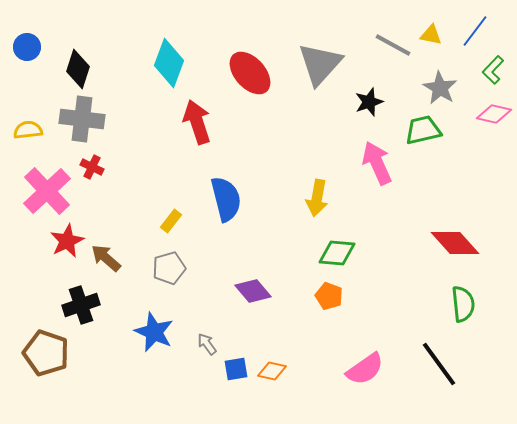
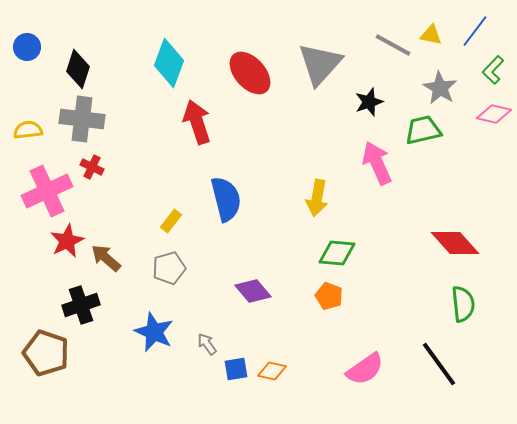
pink cross: rotated 18 degrees clockwise
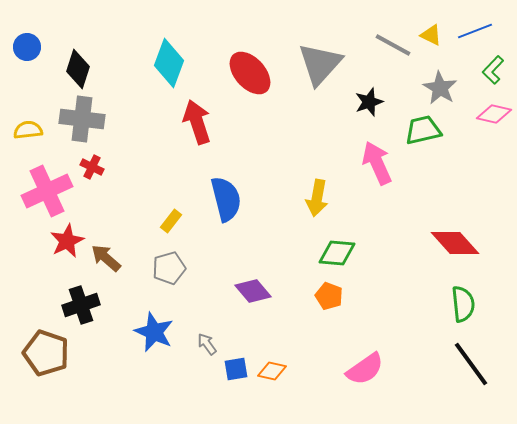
blue line: rotated 32 degrees clockwise
yellow triangle: rotated 15 degrees clockwise
black line: moved 32 px right
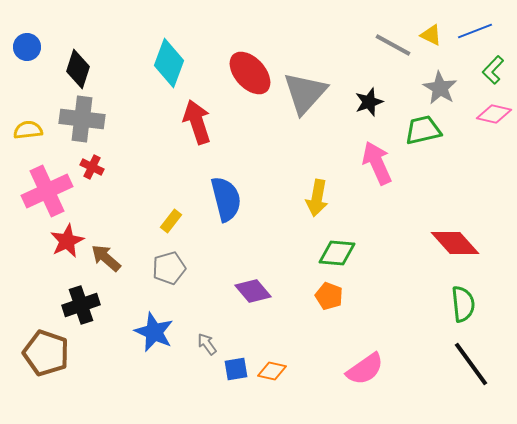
gray triangle: moved 15 px left, 29 px down
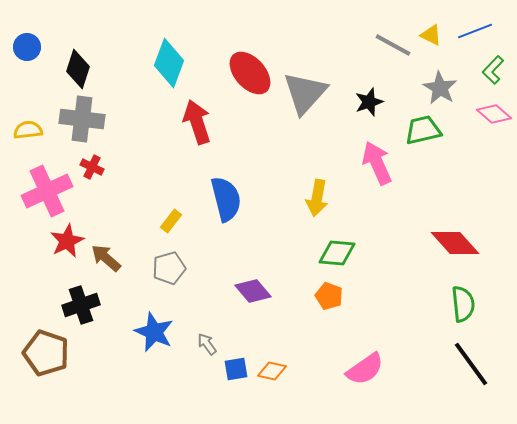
pink diamond: rotated 28 degrees clockwise
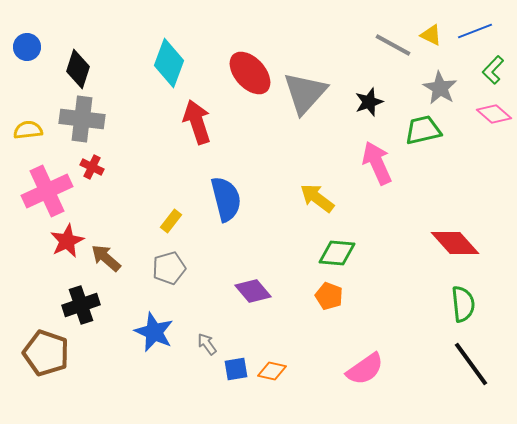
yellow arrow: rotated 117 degrees clockwise
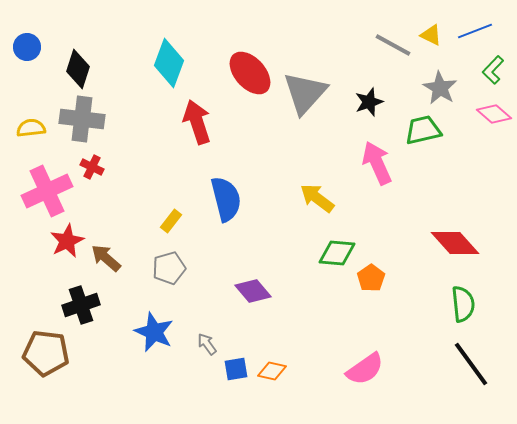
yellow semicircle: moved 3 px right, 2 px up
orange pentagon: moved 42 px right, 18 px up; rotated 16 degrees clockwise
brown pentagon: rotated 12 degrees counterclockwise
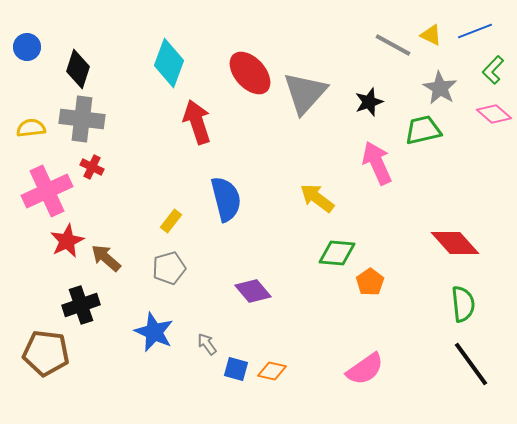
orange pentagon: moved 1 px left, 4 px down
blue square: rotated 25 degrees clockwise
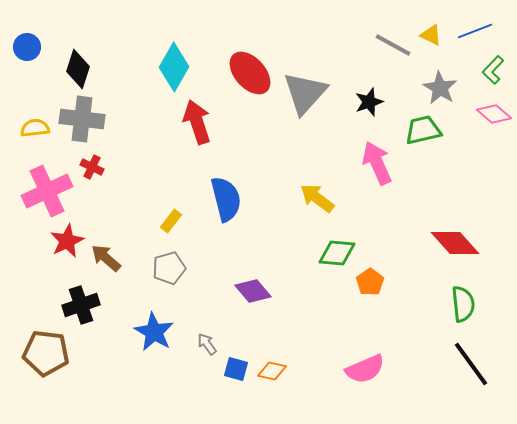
cyan diamond: moved 5 px right, 4 px down; rotated 9 degrees clockwise
yellow semicircle: moved 4 px right
blue star: rotated 6 degrees clockwise
pink semicircle: rotated 12 degrees clockwise
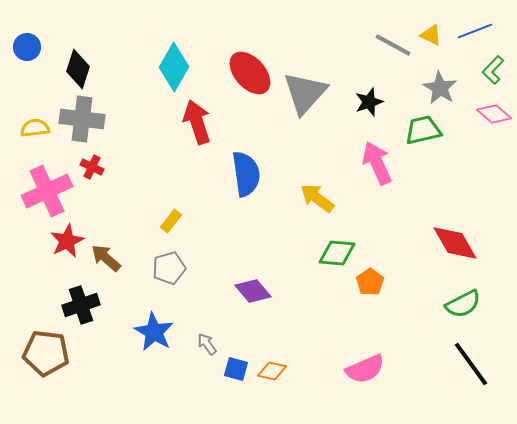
blue semicircle: moved 20 px right, 25 px up; rotated 6 degrees clockwise
red diamond: rotated 12 degrees clockwise
green semicircle: rotated 69 degrees clockwise
